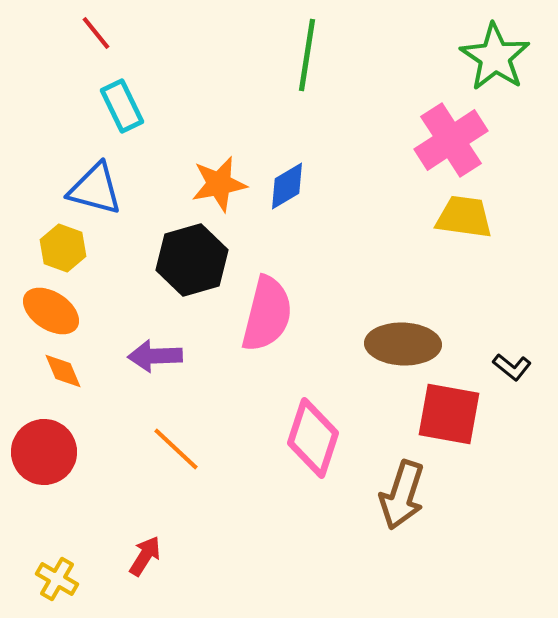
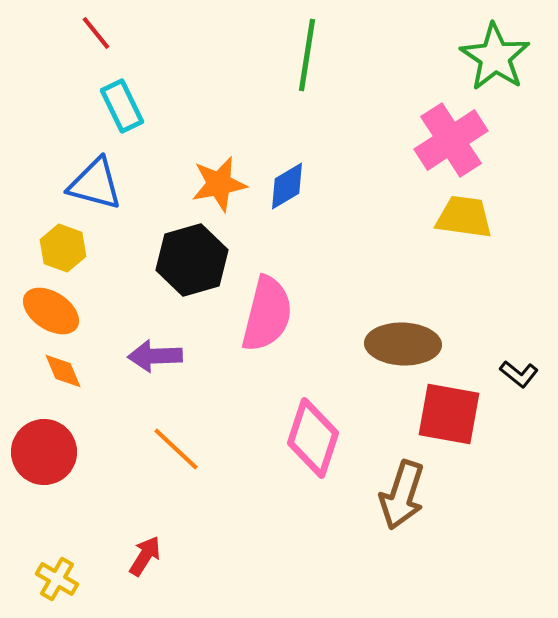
blue triangle: moved 5 px up
black L-shape: moved 7 px right, 7 px down
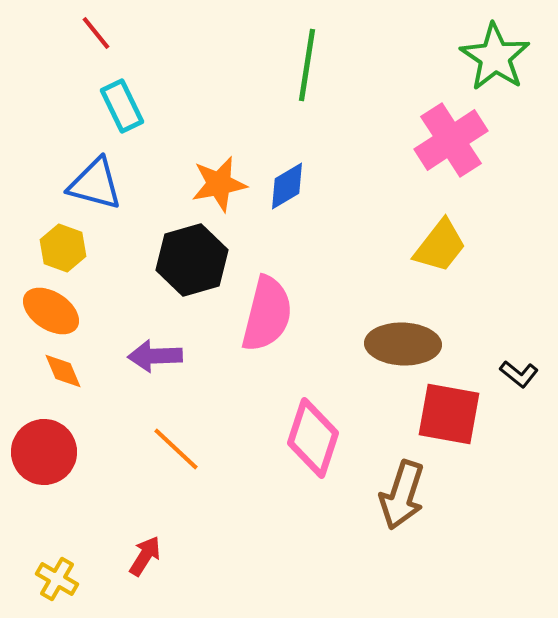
green line: moved 10 px down
yellow trapezoid: moved 24 px left, 29 px down; rotated 120 degrees clockwise
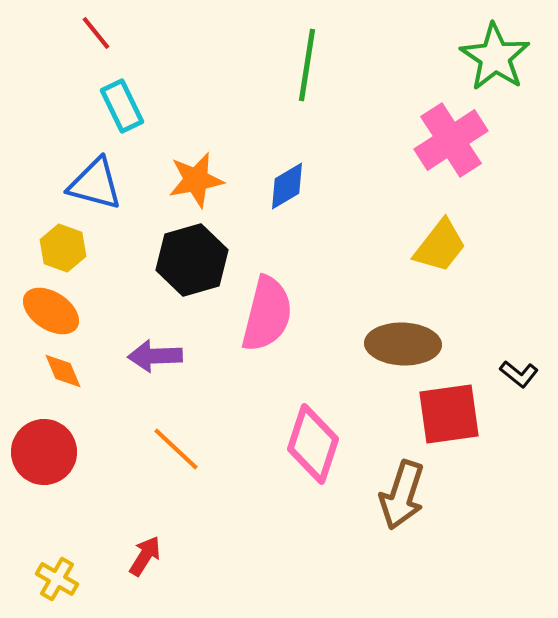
orange star: moved 23 px left, 4 px up
red square: rotated 18 degrees counterclockwise
pink diamond: moved 6 px down
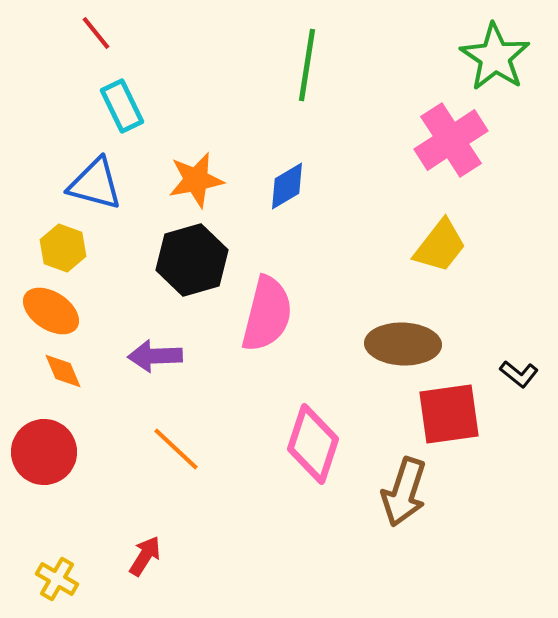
brown arrow: moved 2 px right, 3 px up
